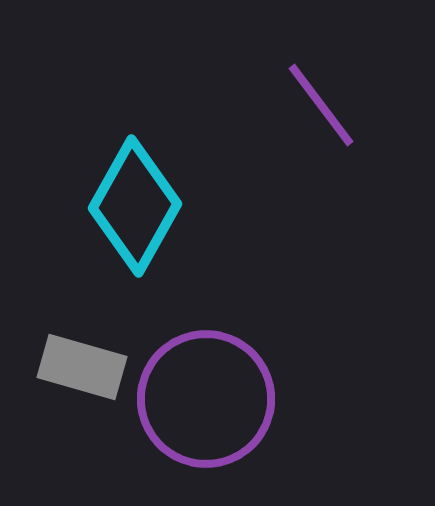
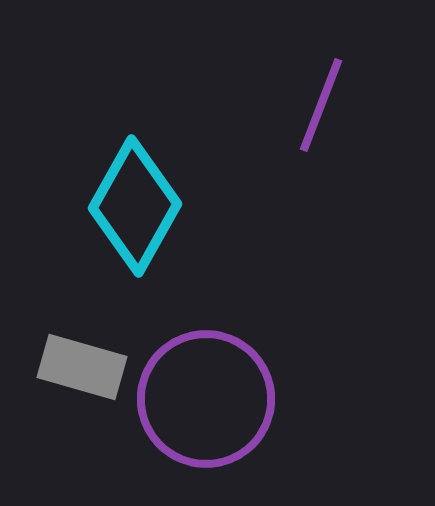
purple line: rotated 58 degrees clockwise
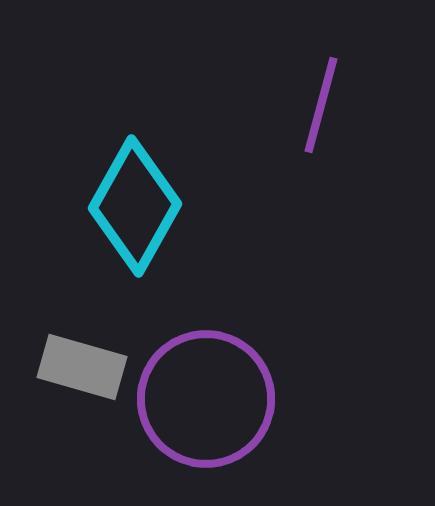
purple line: rotated 6 degrees counterclockwise
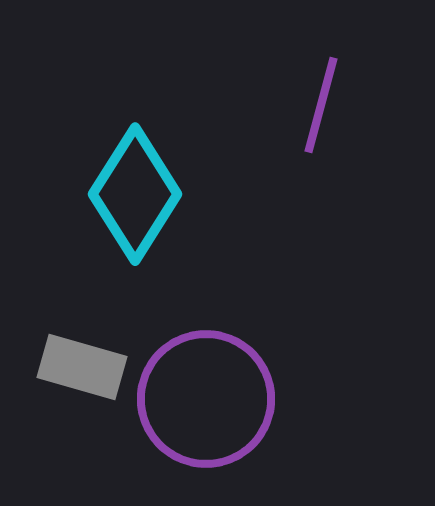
cyan diamond: moved 12 px up; rotated 3 degrees clockwise
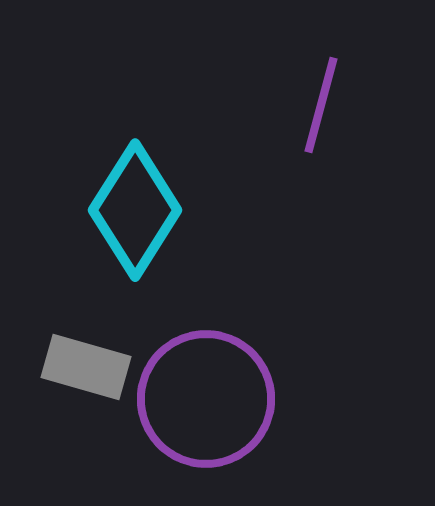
cyan diamond: moved 16 px down
gray rectangle: moved 4 px right
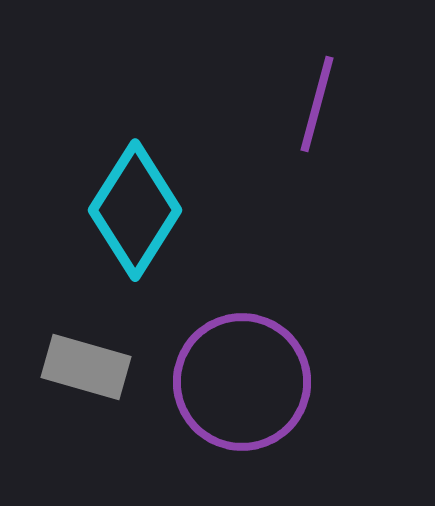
purple line: moved 4 px left, 1 px up
purple circle: moved 36 px right, 17 px up
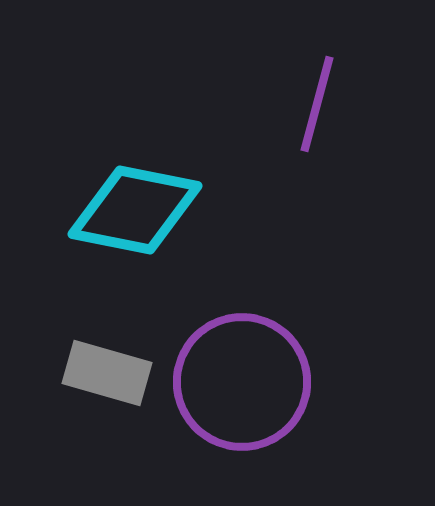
cyan diamond: rotated 69 degrees clockwise
gray rectangle: moved 21 px right, 6 px down
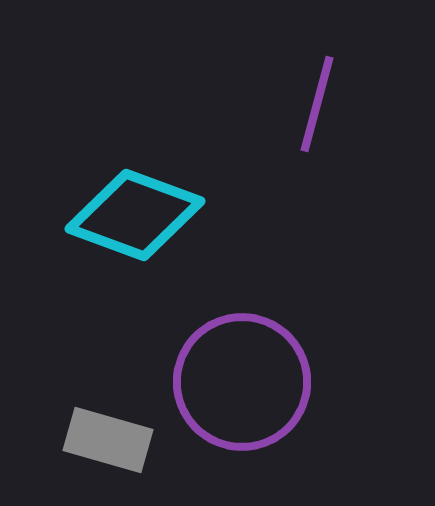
cyan diamond: moved 5 px down; rotated 9 degrees clockwise
gray rectangle: moved 1 px right, 67 px down
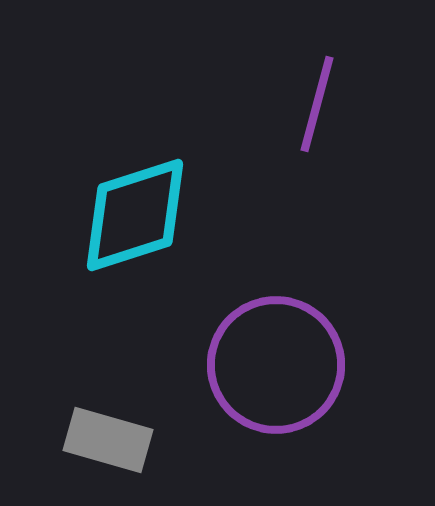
cyan diamond: rotated 38 degrees counterclockwise
purple circle: moved 34 px right, 17 px up
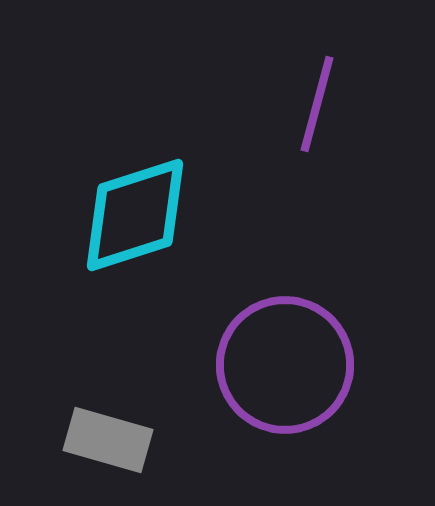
purple circle: moved 9 px right
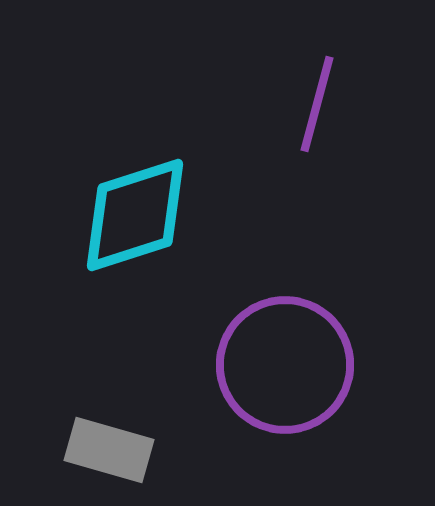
gray rectangle: moved 1 px right, 10 px down
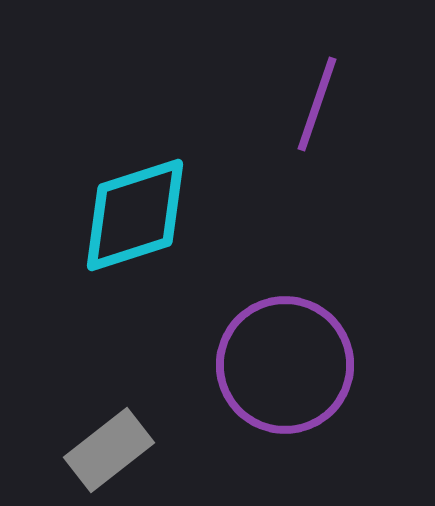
purple line: rotated 4 degrees clockwise
gray rectangle: rotated 54 degrees counterclockwise
